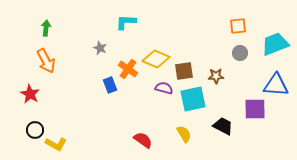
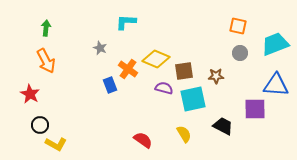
orange square: rotated 18 degrees clockwise
black circle: moved 5 px right, 5 px up
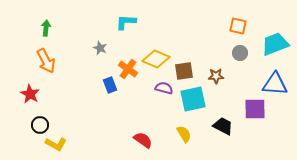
blue triangle: moved 1 px left, 1 px up
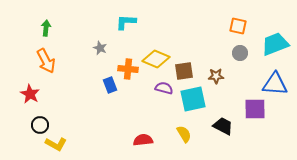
orange cross: rotated 30 degrees counterclockwise
red semicircle: rotated 42 degrees counterclockwise
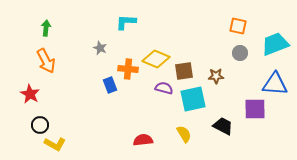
yellow L-shape: moved 1 px left
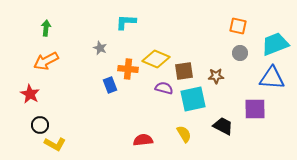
orange arrow: rotated 90 degrees clockwise
blue triangle: moved 3 px left, 6 px up
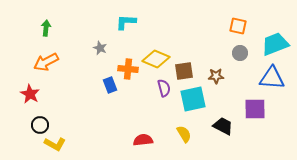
orange arrow: moved 1 px down
purple semicircle: rotated 60 degrees clockwise
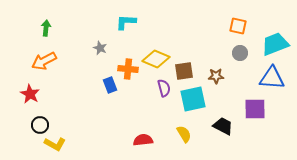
orange arrow: moved 2 px left, 1 px up
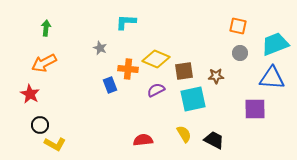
orange arrow: moved 2 px down
purple semicircle: moved 8 px left, 2 px down; rotated 102 degrees counterclockwise
black trapezoid: moved 9 px left, 14 px down
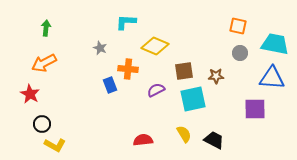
cyan trapezoid: rotated 32 degrees clockwise
yellow diamond: moved 1 px left, 13 px up
black circle: moved 2 px right, 1 px up
yellow L-shape: moved 1 px down
